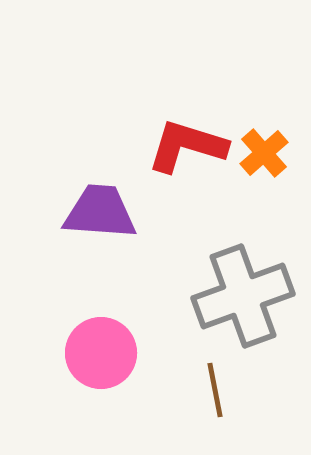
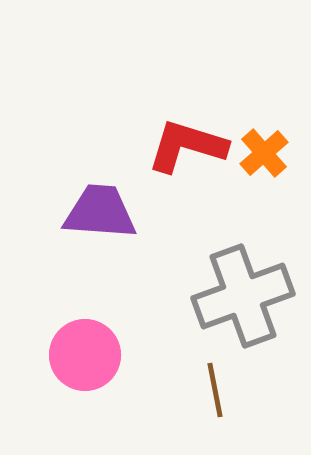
pink circle: moved 16 px left, 2 px down
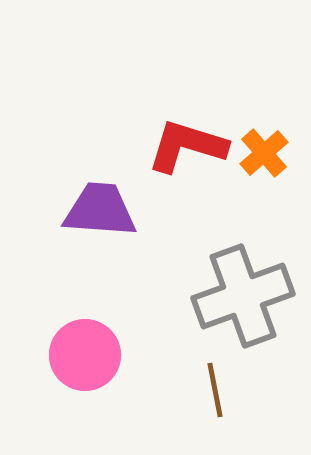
purple trapezoid: moved 2 px up
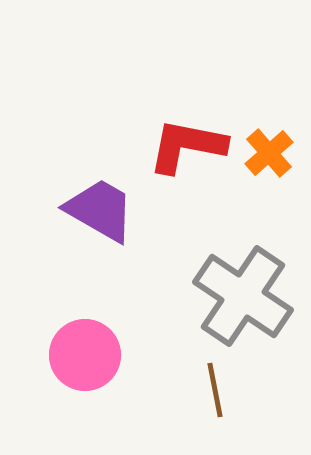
red L-shape: rotated 6 degrees counterclockwise
orange cross: moved 5 px right
purple trapezoid: rotated 26 degrees clockwise
gray cross: rotated 36 degrees counterclockwise
